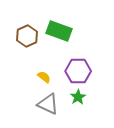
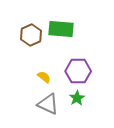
green rectangle: moved 2 px right, 2 px up; rotated 15 degrees counterclockwise
brown hexagon: moved 4 px right, 1 px up
green star: moved 1 px left, 1 px down
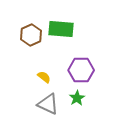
purple hexagon: moved 3 px right, 1 px up
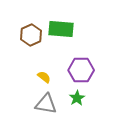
gray triangle: moved 2 px left; rotated 15 degrees counterclockwise
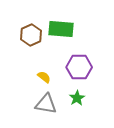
purple hexagon: moved 2 px left, 3 px up
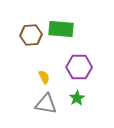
brown hexagon: rotated 20 degrees clockwise
yellow semicircle: rotated 24 degrees clockwise
